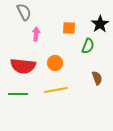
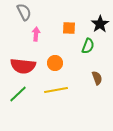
green line: rotated 42 degrees counterclockwise
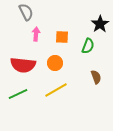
gray semicircle: moved 2 px right
orange square: moved 7 px left, 9 px down
red semicircle: moved 1 px up
brown semicircle: moved 1 px left, 1 px up
yellow line: rotated 20 degrees counterclockwise
green line: rotated 18 degrees clockwise
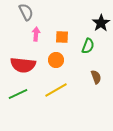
black star: moved 1 px right, 1 px up
orange circle: moved 1 px right, 3 px up
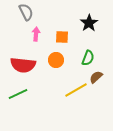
black star: moved 12 px left
green semicircle: moved 12 px down
brown semicircle: rotated 112 degrees counterclockwise
yellow line: moved 20 px right
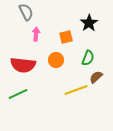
orange square: moved 4 px right; rotated 16 degrees counterclockwise
yellow line: rotated 10 degrees clockwise
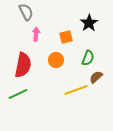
red semicircle: rotated 85 degrees counterclockwise
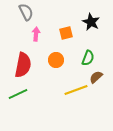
black star: moved 2 px right, 1 px up; rotated 12 degrees counterclockwise
orange square: moved 4 px up
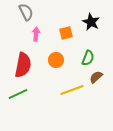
yellow line: moved 4 px left
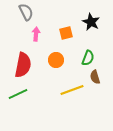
brown semicircle: moved 1 px left; rotated 64 degrees counterclockwise
